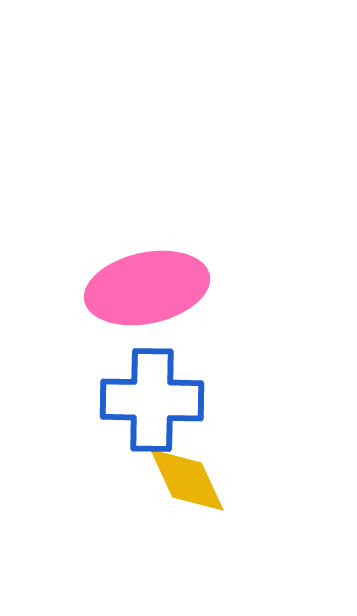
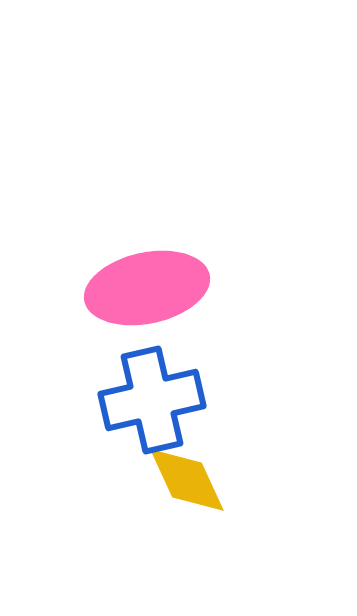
blue cross: rotated 14 degrees counterclockwise
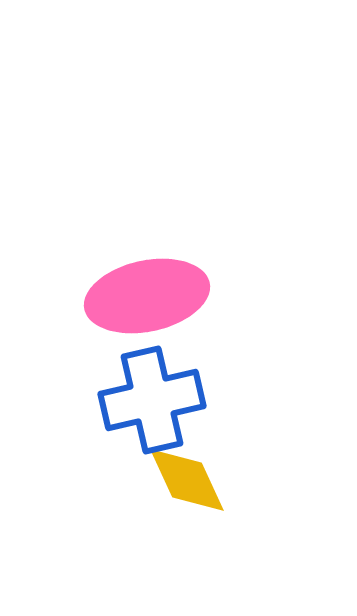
pink ellipse: moved 8 px down
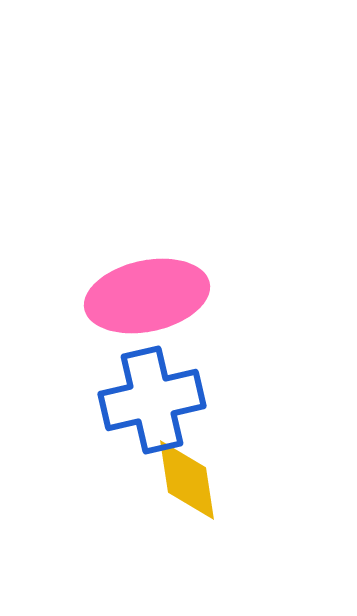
yellow diamond: rotated 16 degrees clockwise
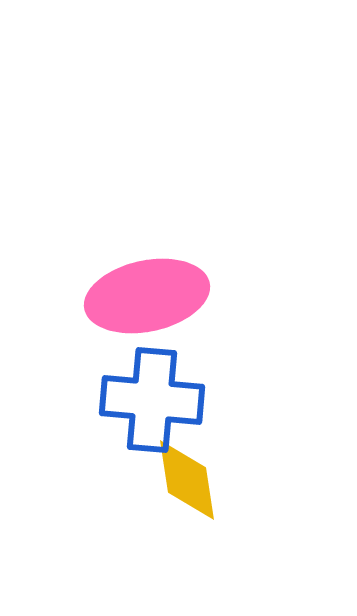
blue cross: rotated 18 degrees clockwise
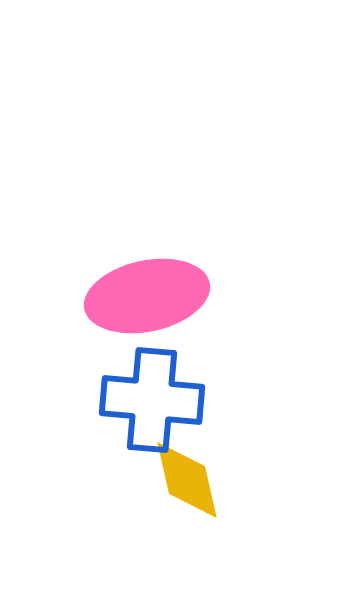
yellow diamond: rotated 4 degrees counterclockwise
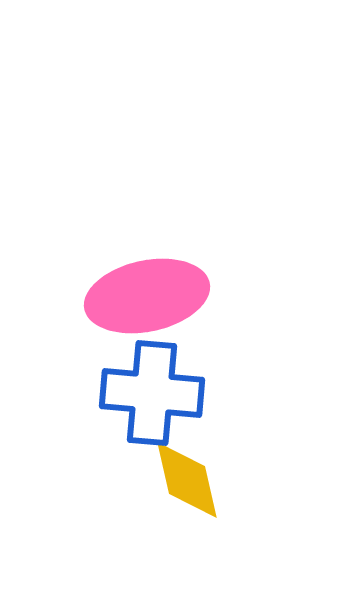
blue cross: moved 7 px up
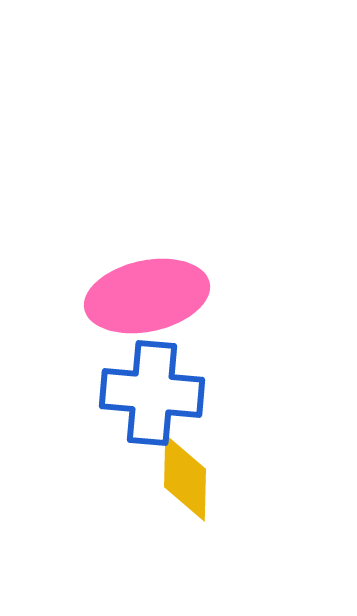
yellow diamond: moved 2 px left, 2 px up; rotated 14 degrees clockwise
